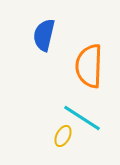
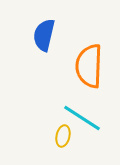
yellow ellipse: rotated 15 degrees counterclockwise
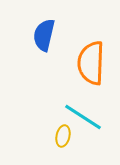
orange semicircle: moved 2 px right, 3 px up
cyan line: moved 1 px right, 1 px up
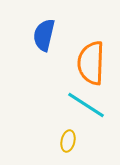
cyan line: moved 3 px right, 12 px up
yellow ellipse: moved 5 px right, 5 px down
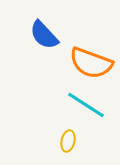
blue semicircle: rotated 56 degrees counterclockwise
orange semicircle: rotated 72 degrees counterclockwise
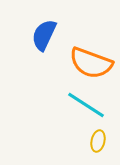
blue semicircle: rotated 68 degrees clockwise
yellow ellipse: moved 30 px right
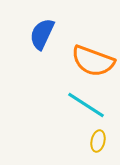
blue semicircle: moved 2 px left, 1 px up
orange semicircle: moved 2 px right, 2 px up
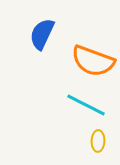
cyan line: rotated 6 degrees counterclockwise
yellow ellipse: rotated 10 degrees counterclockwise
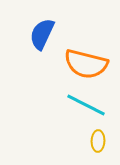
orange semicircle: moved 7 px left, 3 px down; rotated 6 degrees counterclockwise
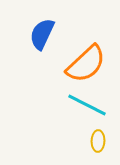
orange semicircle: rotated 57 degrees counterclockwise
cyan line: moved 1 px right
